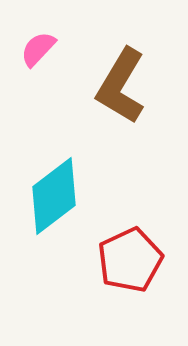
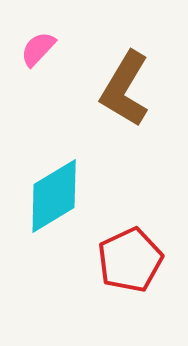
brown L-shape: moved 4 px right, 3 px down
cyan diamond: rotated 6 degrees clockwise
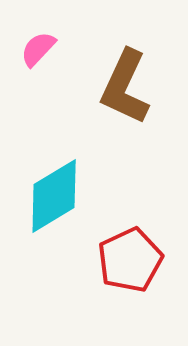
brown L-shape: moved 2 px up; rotated 6 degrees counterclockwise
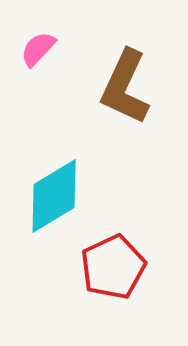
red pentagon: moved 17 px left, 7 px down
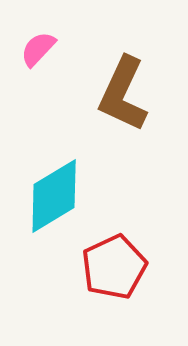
brown L-shape: moved 2 px left, 7 px down
red pentagon: moved 1 px right
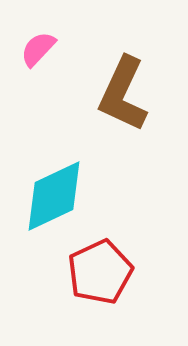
cyan diamond: rotated 6 degrees clockwise
red pentagon: moved 14 px left, 5 px down
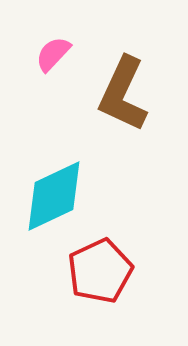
pink semicircle: moved 15 px right, 5 px down
red pentagon: moved 1 px up
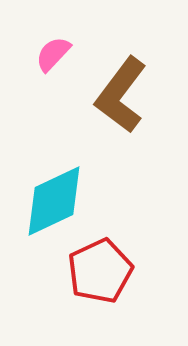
brown L-shape: moved 2 px left, 1 px down; rotated 12 degrees clockwise
cyan diamond: moved 5 px down
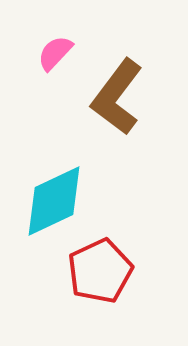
pink semicircle: moved 2 px right, 1 px up
brown L-shape: moved 4 px left, 2 px down
